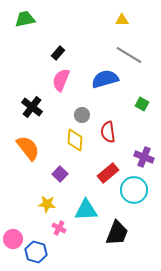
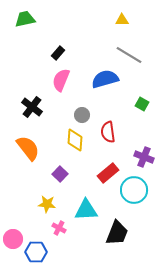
blue hexagon: rotated 15 degrees counterclockwise
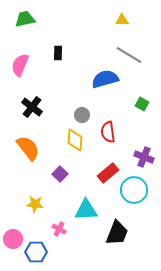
black rectangle: rotated 40 degrees counterclockwise
pink semicircle: moved 41 px left, 15 px up
yellow star: moved 12 px left
pink cross: moved 1 px down
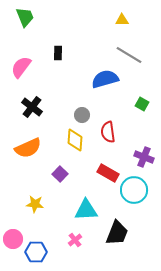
green trapezoid: moved 2 px up; rotated 80 degrees clockwise
pink semicircle: moved 1 px right, 2 px down; rotated 15 degrees clockwise
orange semicircle: rotated 104 degrees clockwise
red rectangle: rotated 70 degrees clockwise
pink cross: moved 16 px right, 11 px down; rotated 24 degrees clockwise
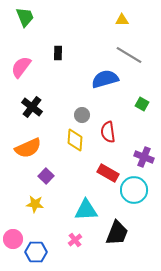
purple square: moved 14 px left, 2 px down
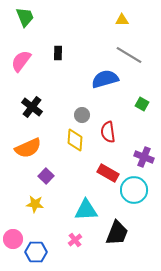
pink semicircle: moved 6 px up
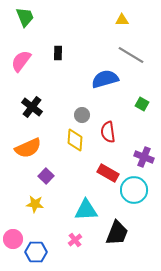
gray line: moved 2 px right
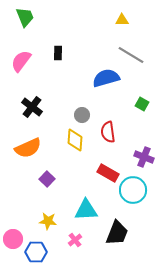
blue semicircle: moved 1 px right, 1 px up
purple square: moved 1 px right, 3 px down
cyan circle: moved 1 px left
yellow star: moved 13 px right, 17 px down
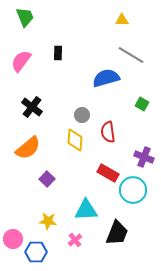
orange semicircle: rotated 16 degrees counterclockwise
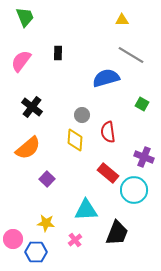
red rectangle: rotated 10 degrees clockwise
cyan circle: moved 1 px right
yellow star: moved 2 px left, 2 px down
